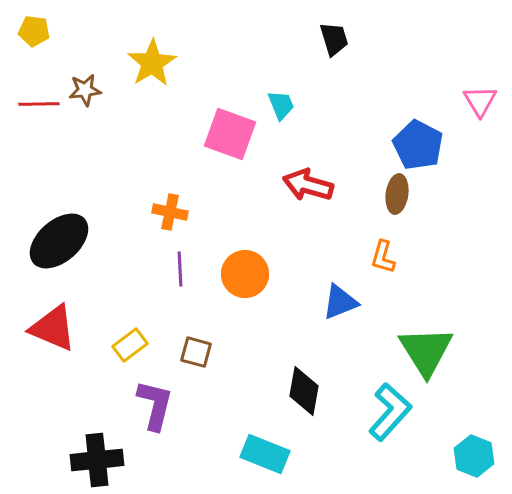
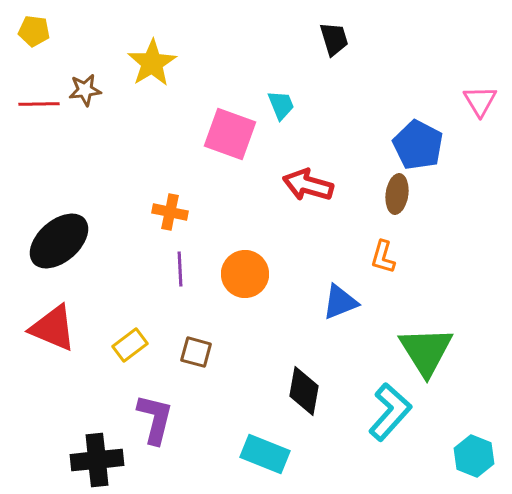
purple L-shape: moved 14 px down
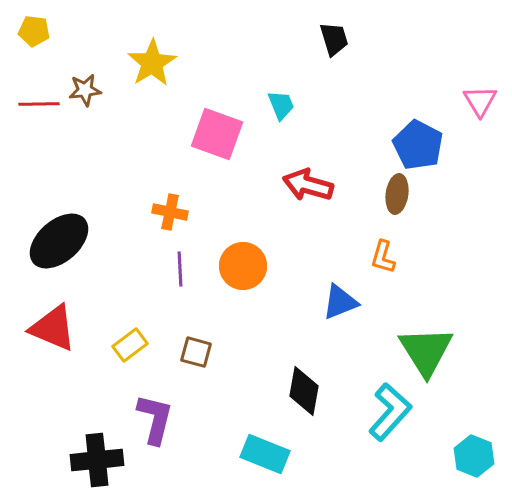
pink square: moved 13 px left
orange circle: moved 2 px left, 8 px up
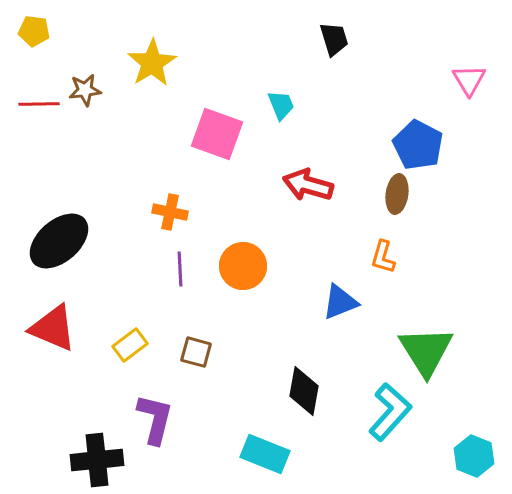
pink triangle: moved 11 px left, 21 px up
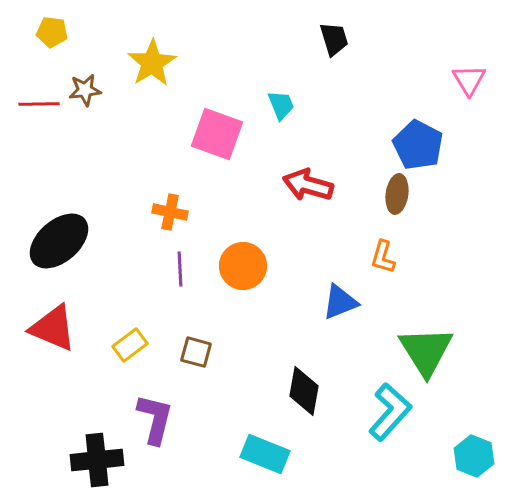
yellow pentagon: moved 18 px right, 1 px down
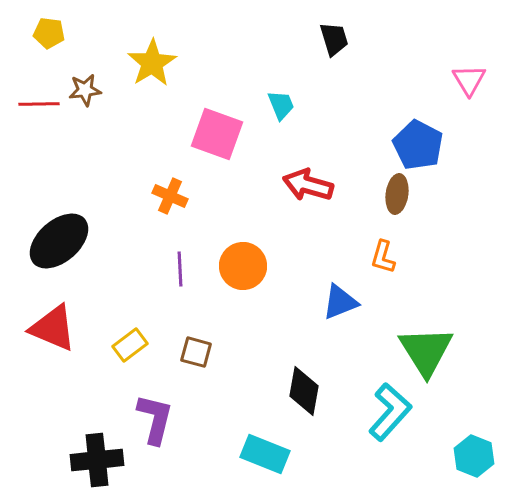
yellow pentagon: moved 3 px left, 1 px down
orange cross: moved 16 px up; rotated 12 degrees clockwise
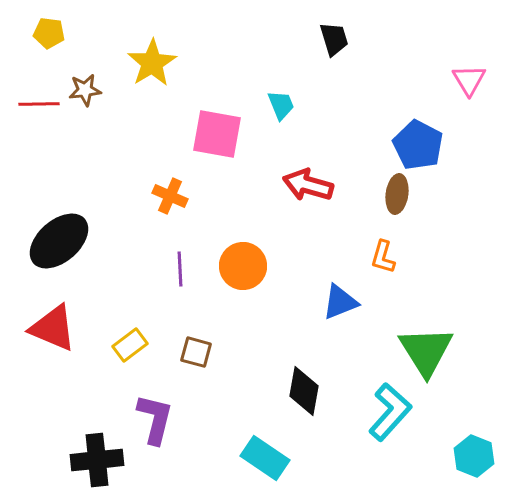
pink square: rotated 10 degrees counterclockwise
cyan rectangle: moved 4 px down; rotated 12 degrees clockwise
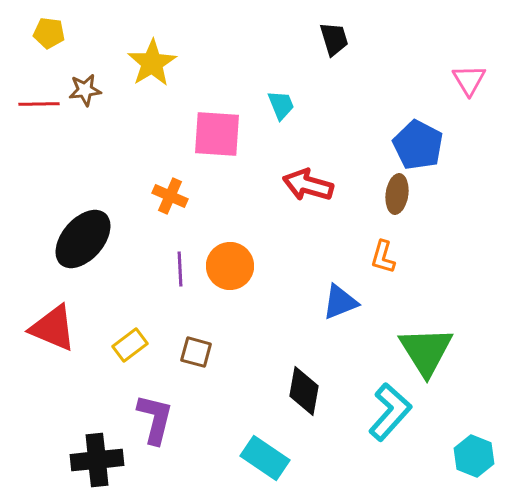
pink square: rotated 6 degrees counterclockwise
black ellipse: moved 24 px right, 2 px up; rotated 8 degrees counterclockwise
orange circle: moved 13 px left
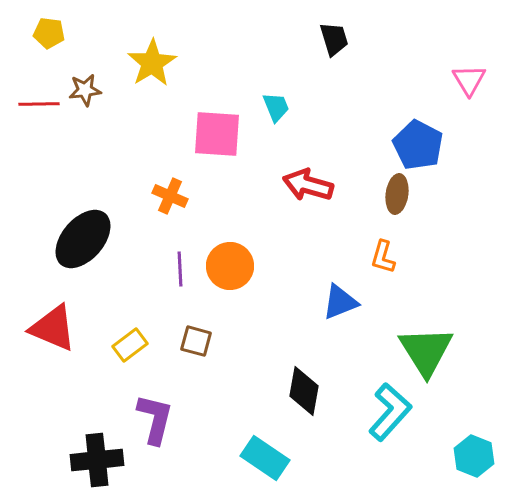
cyan trapezoid: moved 5 px left, 2 px down
brown square: moved 11 px up
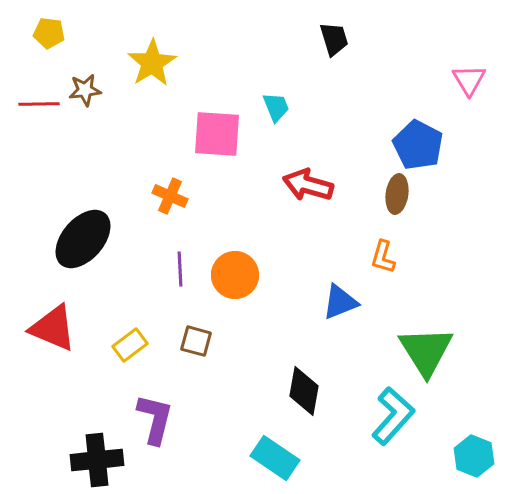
orange circle: moved 5 px right, 9 px down
cyan L-shape: moved 3 px right, 4 px down
cyan rectangle: moved 10 px right
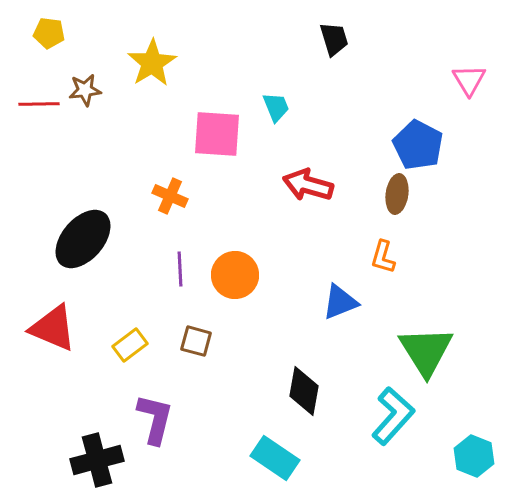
black cross: rotated 9 degrees counterclockwise
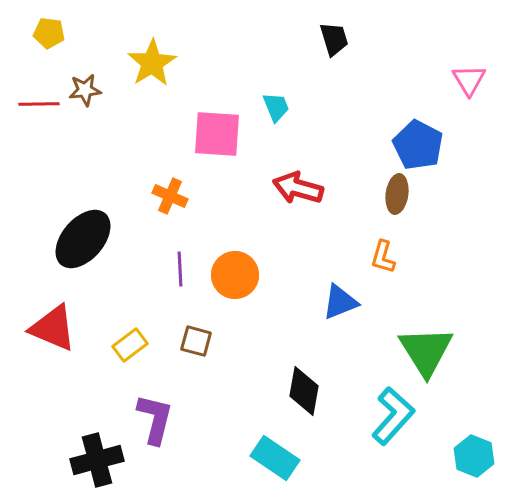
red arrow: moved 10 px left, 3 px down
